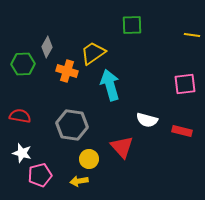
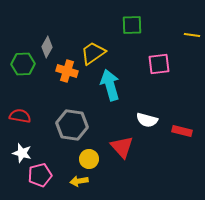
pink square: moved 26 px left, 20 px up
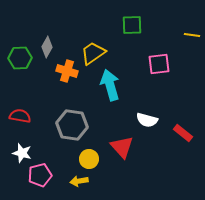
green hexagon: moved 3 px left, 6 px up
red rectangle: moved 1 px right, 2 px down; rotated 24 degrees clockwise
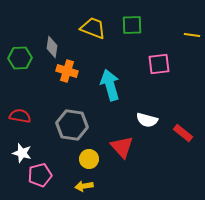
gray diamond: moved 5 px right; rotated 20 degrees counterclockwise
yellow trapezoid: moved 25 px up; rotated 56 degrees clockwise
yellow arrow: moved 5 px right, 5 px down
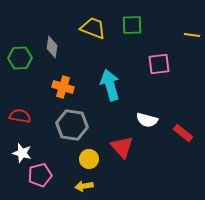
orange cross: moved 4 px left, 16 px down
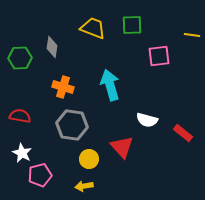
pink square: moved 8 px up
white star: rotated 12 degrees clockwise
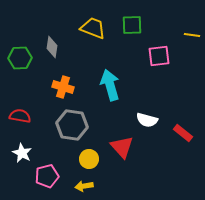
pink pentagon: moved 7 px right, 1 px down
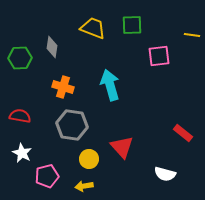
white semicircle: moved 18 px right, 54 px down
